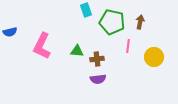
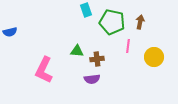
pink L-shape: moved 2 px right, 24 px down
purple semicircle: moved 6 px left
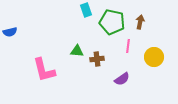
pink L-shape: rotated 40 degrees counterclockwise
purple semicircle: moved 30 px right; rotated 28 degrees counterclockwise
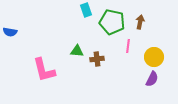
blue semicircle: rotated 24 degrees clockwise
purple semicircle: moved 30 px right; rotated 28 degrees counterclockwise
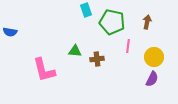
brown arrow: moved 7 px right
green triangle: moved 2 px left
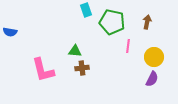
brown cross: moved 15 px left, 9 px down
pink L-shape: moved 1 px left
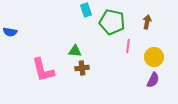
purple semicircle: moved 1 px right, 1 px down
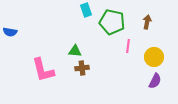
purple semicircle: moved 2 px right, 1 px down
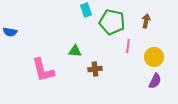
brown arrow: moved 1 px left, 1 px up
brown cross: moved 13 px right, 1 px down
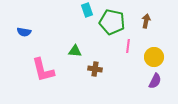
cyan rectangle: moved 1 px right
blue semicircle: moved 14 px right
brown cross: rotated 16 degrees clockwise
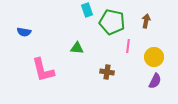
green triangle: moved 2 px right, 3 px up
brown cross: moved 12 px right, 3 px down
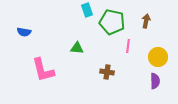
yellow circle: moved 4 px right
purple semicircle: rotated 28 degrees counterclockwise
